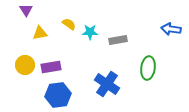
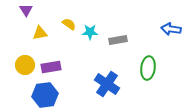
blue hexagon: moved 13 px left
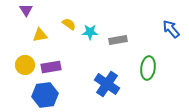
blue arrow: rotated 42 degrees clockwise
yellow triangle: moved 2 px down
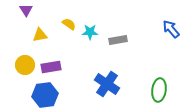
green ellipse: moved 11 px right, 22 px down
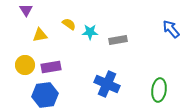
blue cross: rotated 10 degrees counterclockwise
